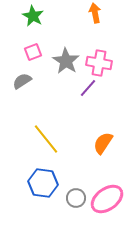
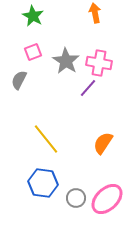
gray semicircle: moved 3 px left, 1 px up; rotated 30 degrees counterclockwise
pink ellipse: rotated 8 degrees counterclockwise
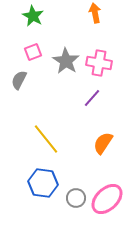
purple line: moved 4 px right, 10 px down
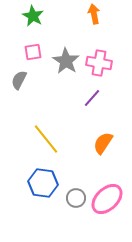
orange arrow: moved 1 px left, 1 px down
pink square: rotated 12 degrees clockwise
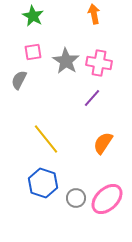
blue hexagon: rotated 12 degrees clockwise
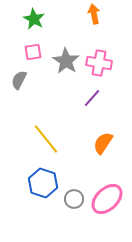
green star: moved 1 px right, 3 px down
gray circle: moved 2 px left, 1 px down
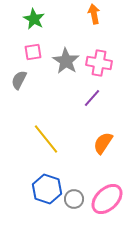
blue hexagon: moved 4 px right, 6 px down
